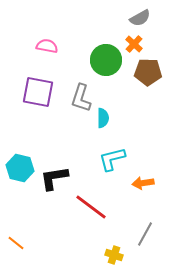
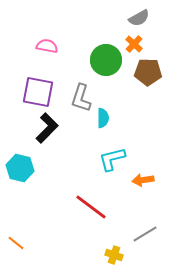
gray semicircle: moved 1 px left
black L-shape: moved 7 px left, 50 px up; rotated 144 degrees clockwise
orange arrow: moved 3 px up
gray line: rotated 30 degrees clockwise
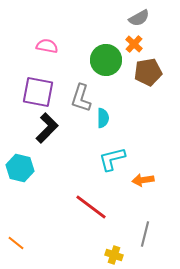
brown pentagon: rotated 12 degrees counterclockwise
gray line: rotated 45 degrees counterclockwise
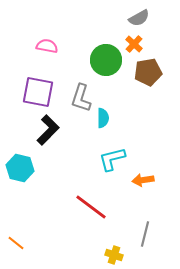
black L-shape: moved 1 px right, 2 px down
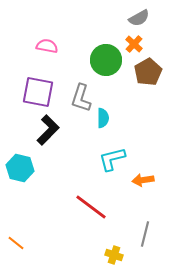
brown pentagon: rotated 20 degrees counterclockwise
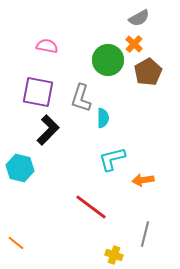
green circle: moved 2 px right
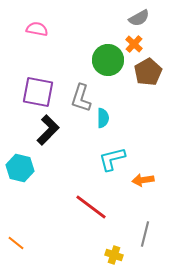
pink semicircle: moved 10 px left, 17 px up
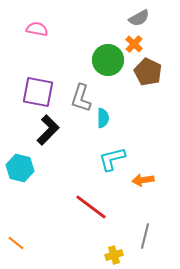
brown pentagon: rotated 16 degrees counterclockwise
gray line: moved 2 px down
yellow cross: rotated 36 degrees counterclockwise
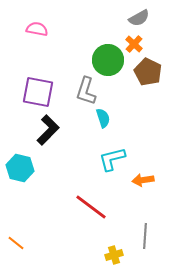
gray L-shape: moved 5 px right, 7 px up
cyan semicircle: rotated 18 degrees counterclockwise
gray line: rotated 10 degrees counterclockwise
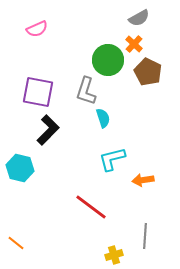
pink semicircle: rotated 145 degrees clockwise
